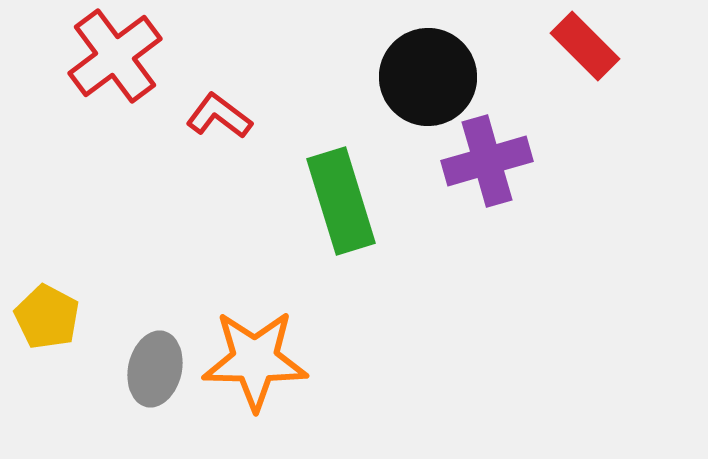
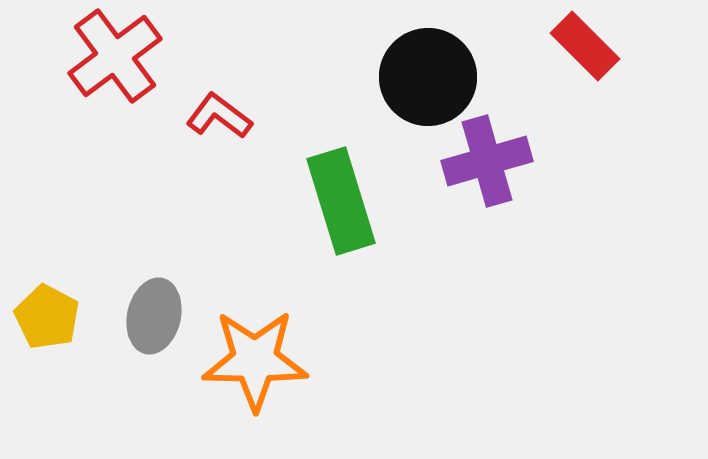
gray ellipse: moved 1 px left, 53 px up
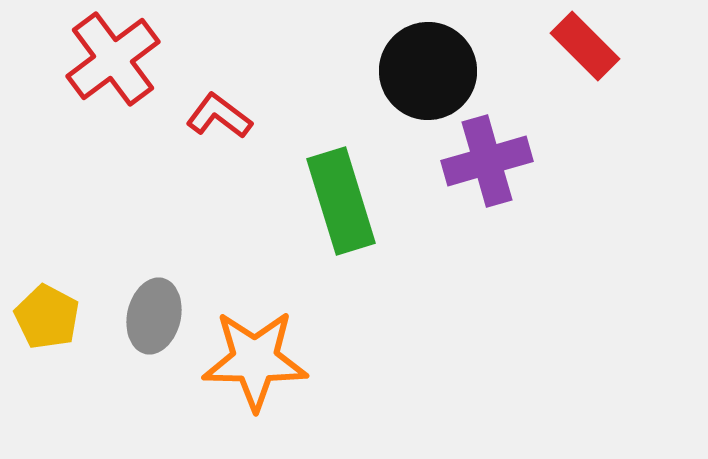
red cross: moved 2 px left, 3 px down
black circle: moved 6 px up
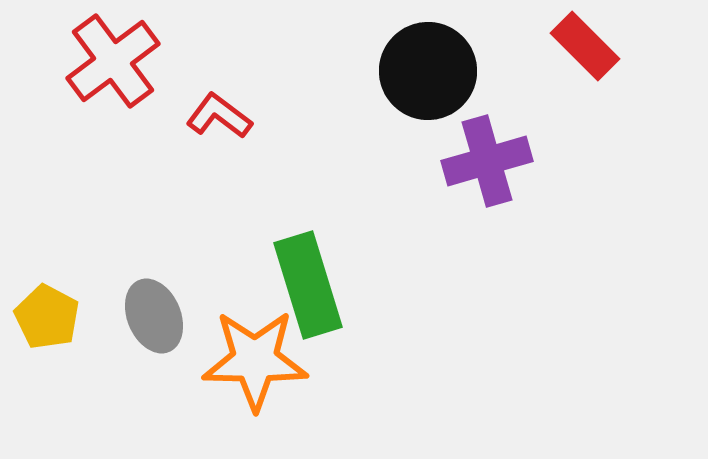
red cross: moved 2 px down
green rectangle: moved 33 px left, 84 px down
gray ellipse: rotated 36 degrees counterclockwise
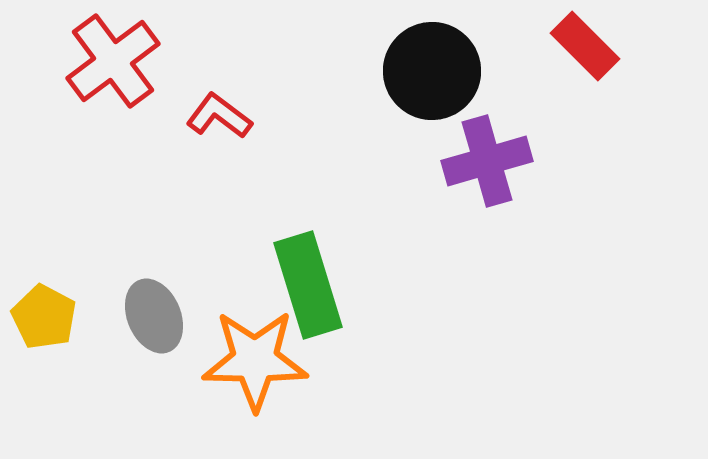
black circle: moved 4 px right
yellow pentagon: moved 3 px left
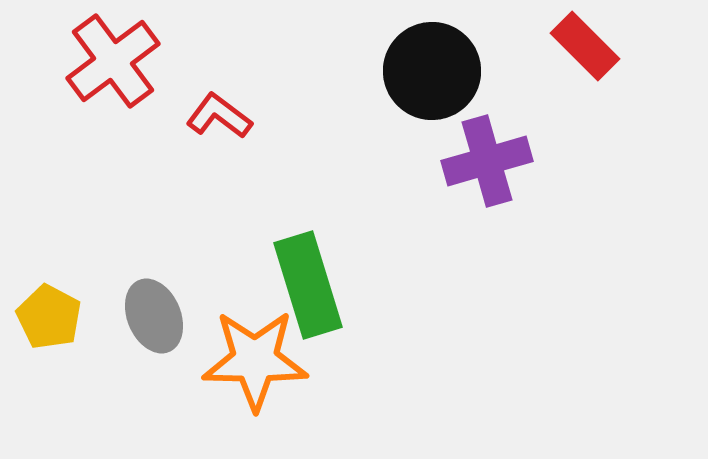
yellow pentagon: moved 5 px right
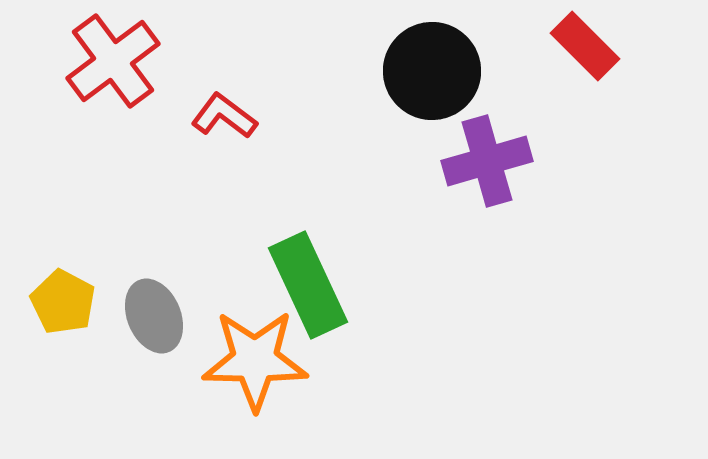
red L-shape: moved 5 px right
green rectangle: rotated 8 degrees counterclockwise
yellow pentagon: moved 14 px right, 15 px up
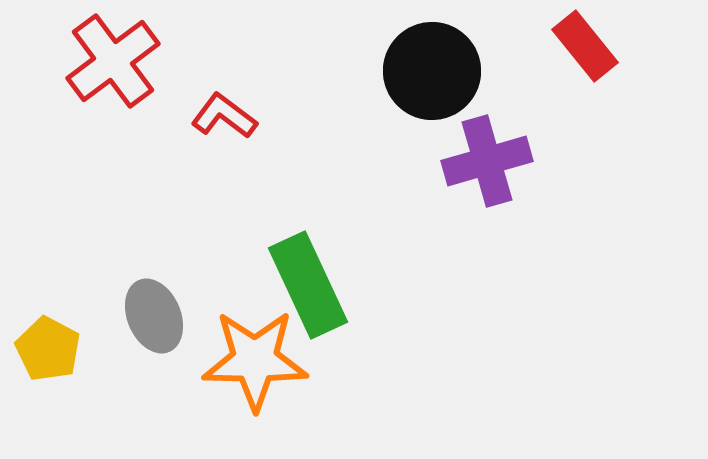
red rectangle: rotated 6 degrees clockwise
yellow pentagon: moved 15 px left, 47 px down
